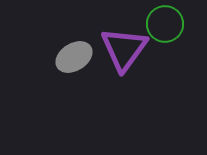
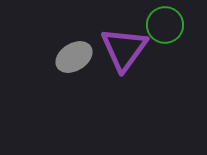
green circle: moved 1 px down
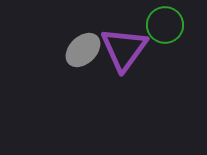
gray ellipse: moved 9 px right, 7 px up; rotated 12 degrees counterclockwise
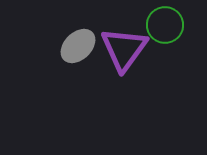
gray ellipse: moved 5 px left, 4 px up
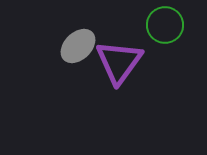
purple triangle: moved 5 px left, 13 px down
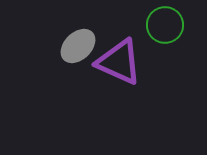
purple triangle: rotated 42 degrees counterclockwise
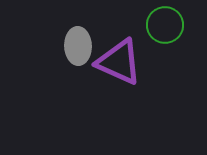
gray ellipse: rotated 48 degrees counterclockwise
